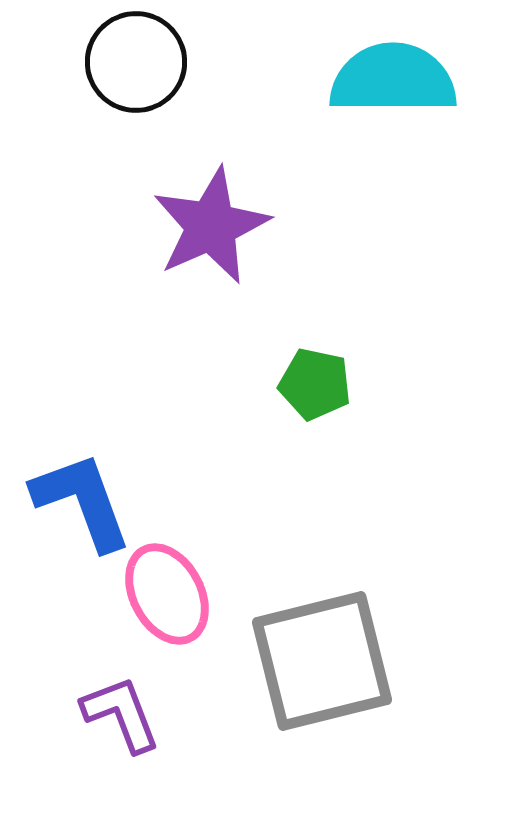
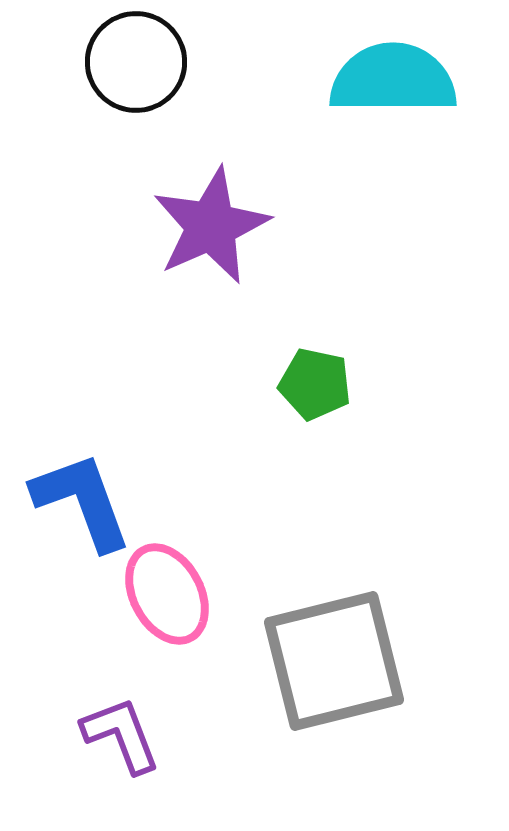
gray square: moved 12 px right
purple L-shape: moved 21 px down
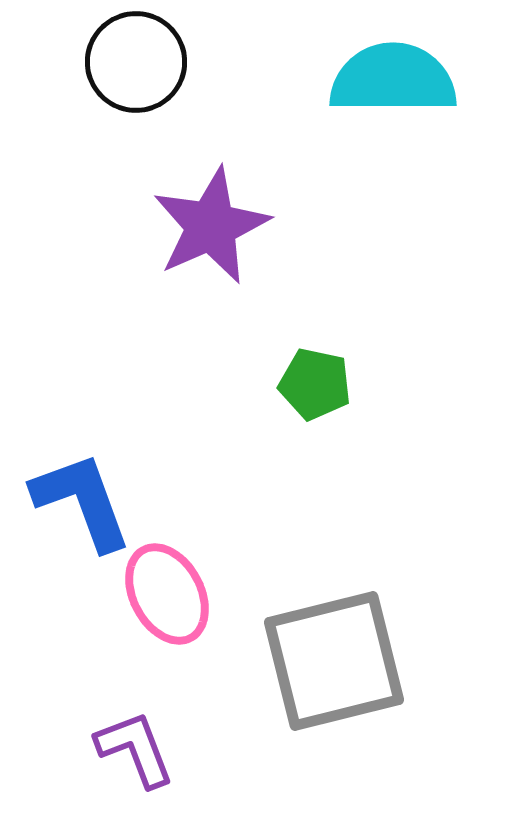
purple L-shape: moved 14 px right, 14 px down
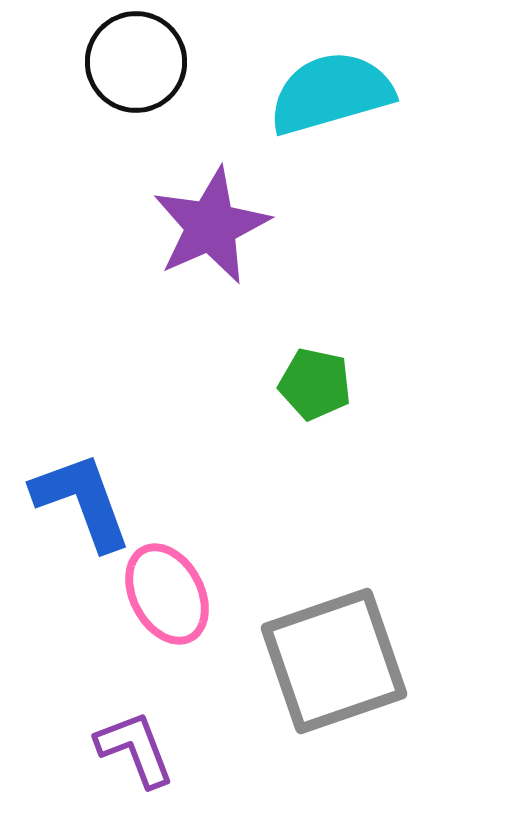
cyan semicircle: moved 62 px left, 14 px down; rotated 16 degrees counterclockwise
gray square: rotated 5 degrees counterclockwise
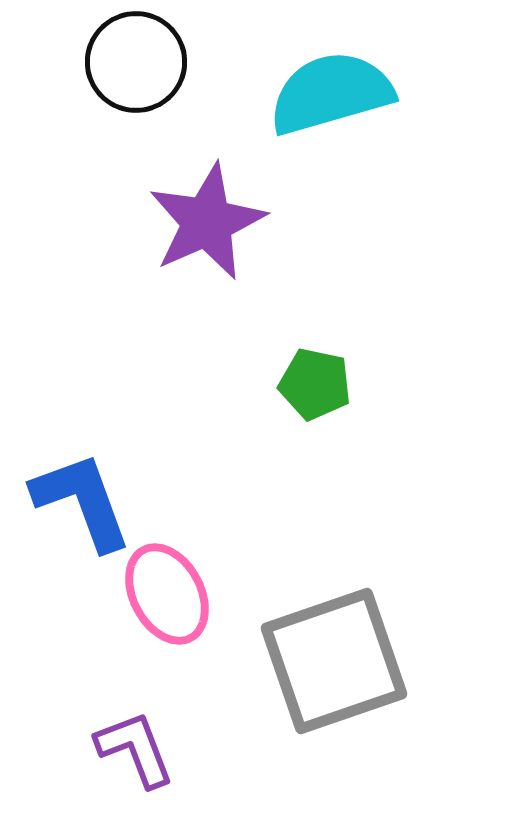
purple star: moved 4 px left, 4 px up
